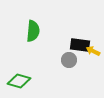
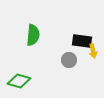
green semicircle: moved 4 px down
black rectangle: moved 2 px right, 4 px up
yellow arrow: rotated 128 degrees counterclockwise
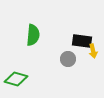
gray circle: moved 1 px left, 1 px up
green diamond: moved 3 px left, 2 px up
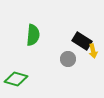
black rectangle: rotated 24 degrees clockwise
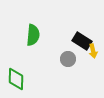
green diamond: rotated 75 degrees clockwise
